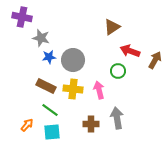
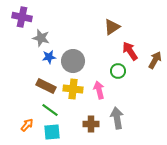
red arrow: rotated 36 degrees clockwise
gray circle: moved 1 px down
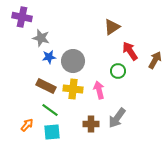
gray arrow: rotated 135 degrees counterclockwise
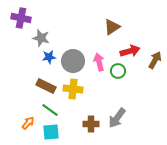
purple cross: moved 1 px left, 1 px down
red arrow: rotated 108 degrees clockwise
pink arrow: moved 28 px up
orange arrow: moved 1 px right, 2 px up
cyan square: moved 1 px left
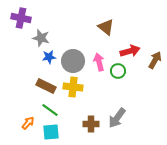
brown triangle: moved 6 px left; rotated 48 degrees counterclockwise
yellow cross: moved 2 px up
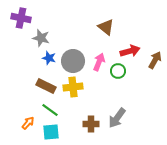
blue star: moved 1 px down; rotated 24 degrees clockwise
pink arrow: rotated 36 degrees clockwise
yellow cross: rotated 12 degrees counterclockwise
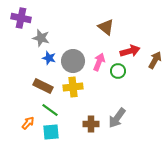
brown rectangle: moved 3 px left
